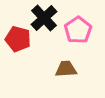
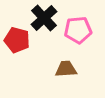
pink pentagon: rotated 28 degrees clockwise
red pentagon: moved 1 px left, 1 px down
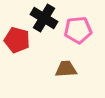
black cross: rotated 16 degrees counterclockwise
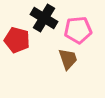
brown trapezoid: moved 2 px right, 10 px up; rotated 75 degrees clockwise
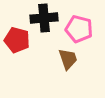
black cross: rotated 36 degrees counterclockwise
pink pentagon: moved 1 px right, 1 px up; rotated 20 degrees clockwise
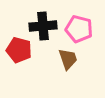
black cross: moved 1 px left, 8 px down
red pentagon: moved 2 px right, 10 px down
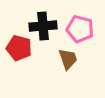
pink pentagon: moved 1 px right
red pentagon: moved 2 px up
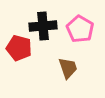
pink pentagon: rotated 16 degrees clockwise
brown trapezoid: moved 9 px down
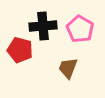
red pentagon: moved 1 px right, 2 px down
brown trapezoid: rotated 140 degrees counterclockwise
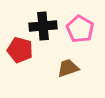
brown trapezoid: rotated 50 degrees clockwise
